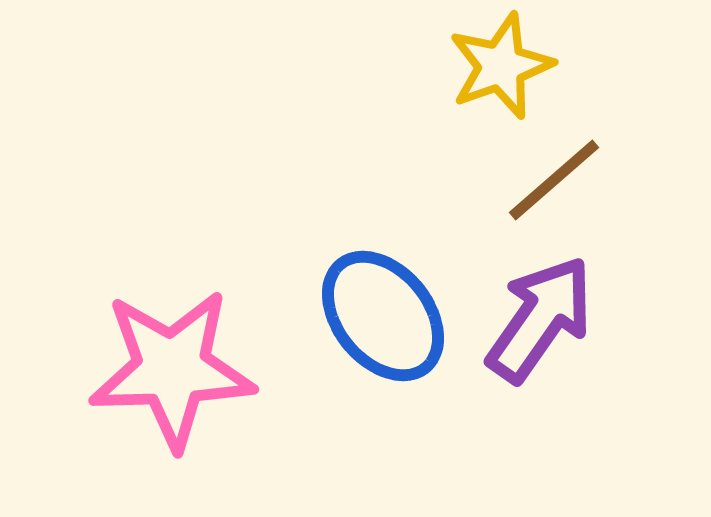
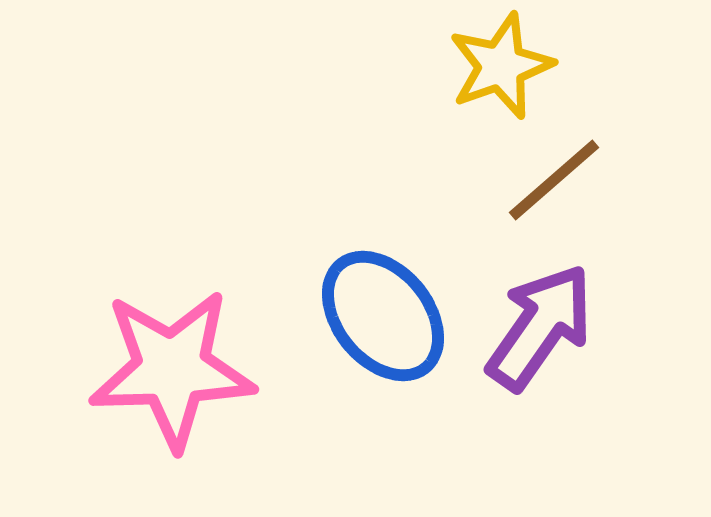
purple arrow: moved 8 px down
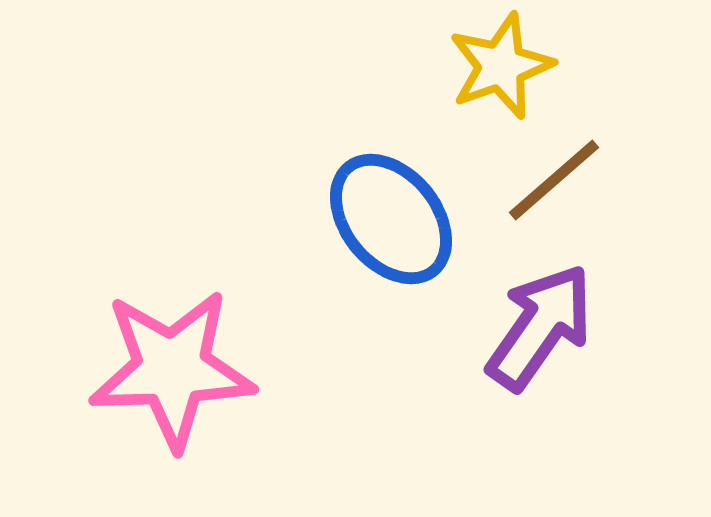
blue ellipse: moved 8 px right, 97 px up
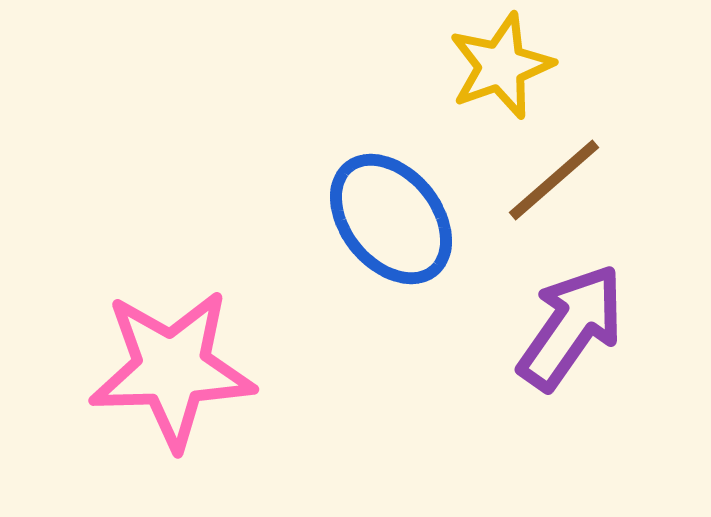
purple arrow: moved 31 px right
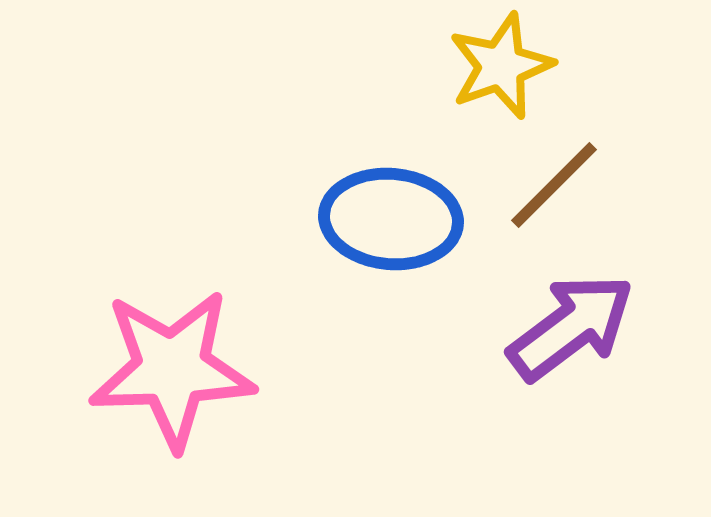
brown line: moved 5 px down; rotated 4 degrees counterclockwise
blue ellipse: rotated 46 degrees counterclockwise
purple arrow: rotated 18 degrees clockwise
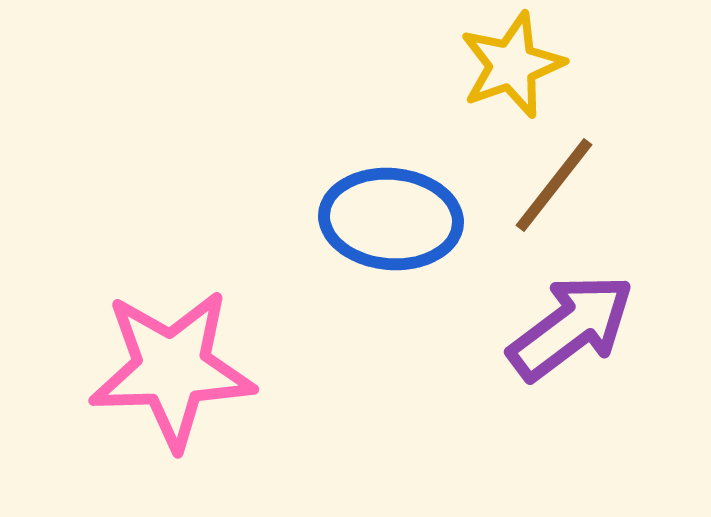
yellow star: moved 11 px right, 1 px up
brown line: rotated 7 degrees counterclockwise
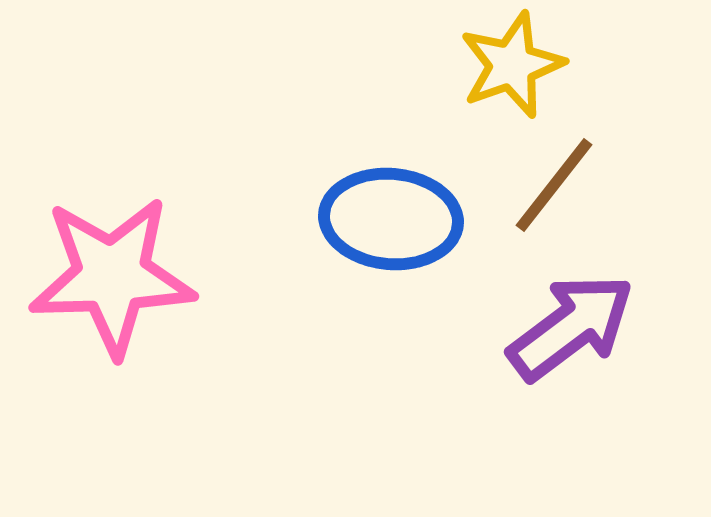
pink star: moved 60 px left, 93 px up
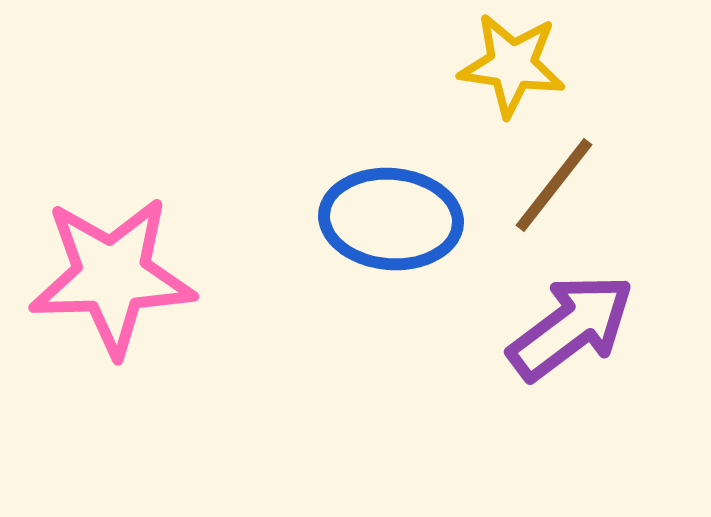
yellow star: rotated 28 degrees clockwise
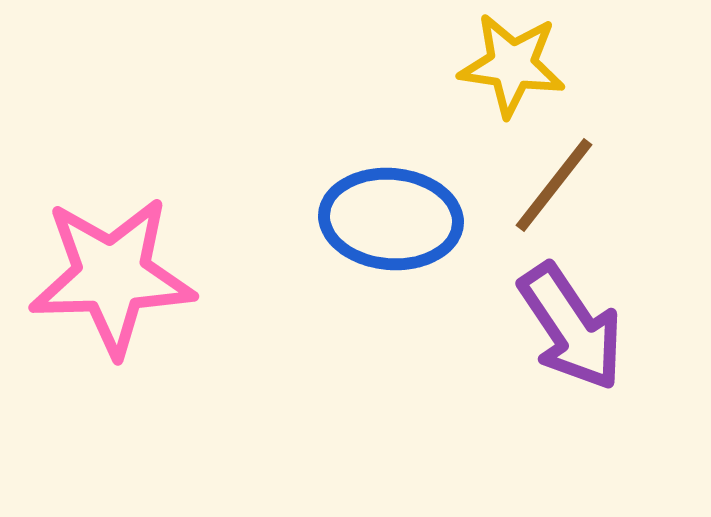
purple arrow: rotated 93 degrees clockwise
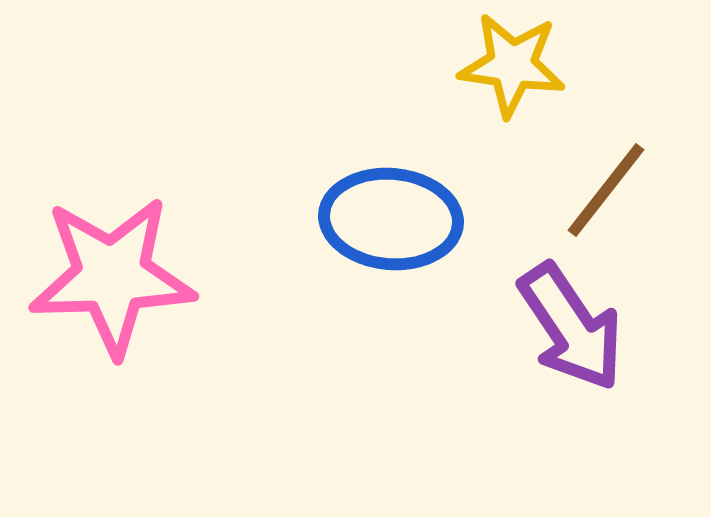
brown line: moved 52 px right, 5 px down
